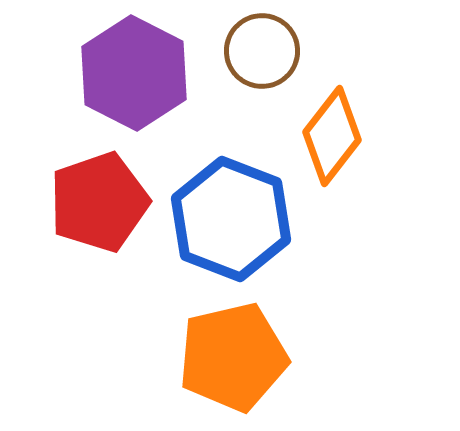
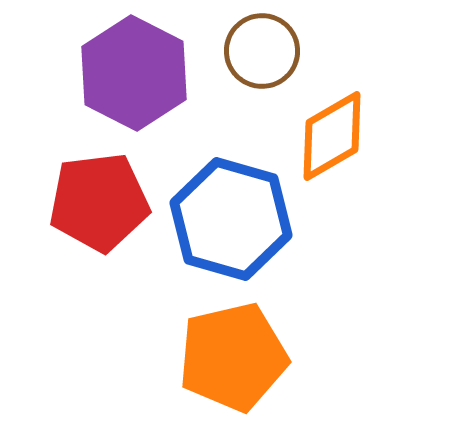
orange diamond: rotated 22 degrees clockwise
red pentagon: rotated 12 degrees clockwise
blue hexagon: rotated 5 degrees counterclockwise
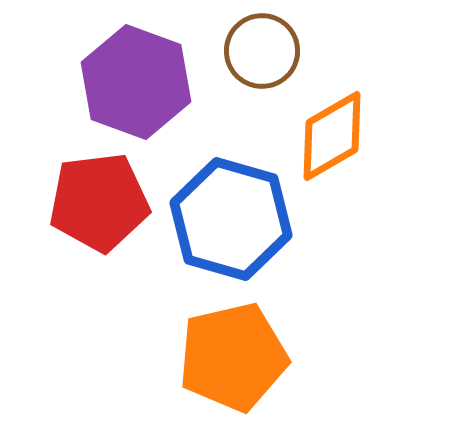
purple hexagon: moved 2 px right, 9 px down; rotated 7 degrees counterclockwise
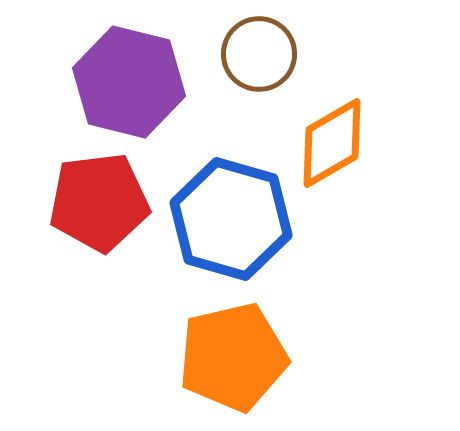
brown circle: moved 3 px left, 3 px down
purple hexagon: moved 7 px left; rotated 6 degrees counterclockwise
orange diamond: moved 7 px down
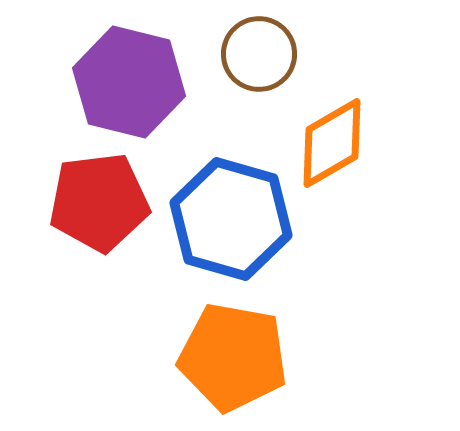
orange pentagon: rotated 23 degrees clockwise
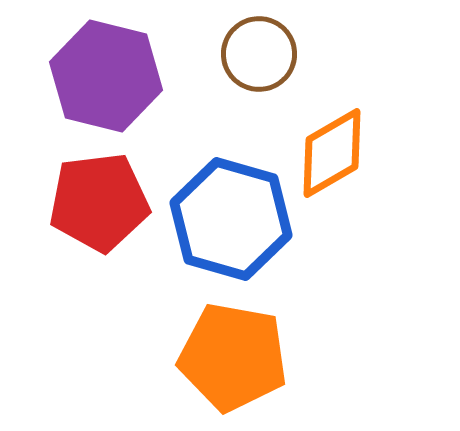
purple hexagon: moved 23 px left, 6 px up
orange diamond: moved 10 px down
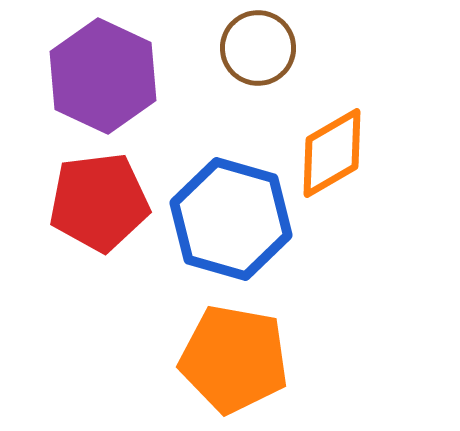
brown circle: moved 1 px left, 6 px up
purple hexagon: moved 3 px left; rotated 11 degrees clockwise
orange pentagon: moved 1 px right, 2 px down
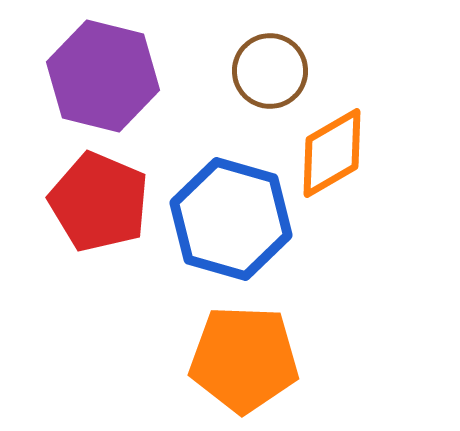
brown circle: moved 12 px right, 23 px down
purple hexagon: rotated 11 degrees counterclockwise
red pentagon: rotated 30 degrees clockwise
orange pentagon: moved 10 px right; rotated 8 degrees counterclockwise
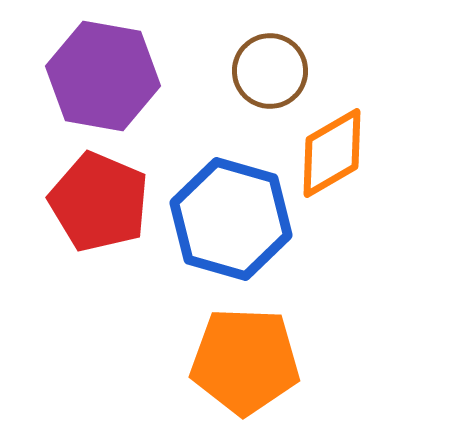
purple hexagon: rotated 4 degrees counterclockwise
orange pentagon: moved 1 px right, 2 px down
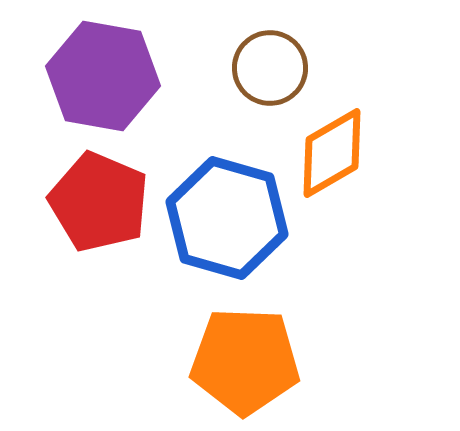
brown circle: moved 3 px up
blue hexagon: moved 4 px left, 1 px up
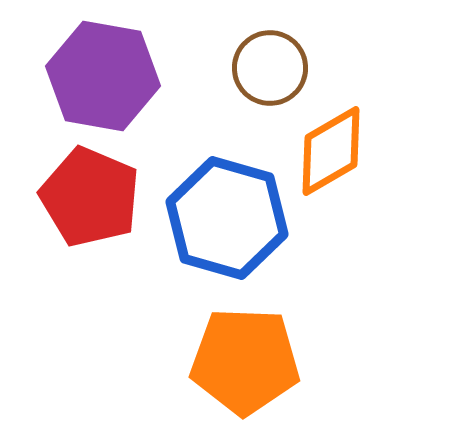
orange diamond: moved 1 px left, 2 px up
red pentagon: moved 9 px left, 5 px up
